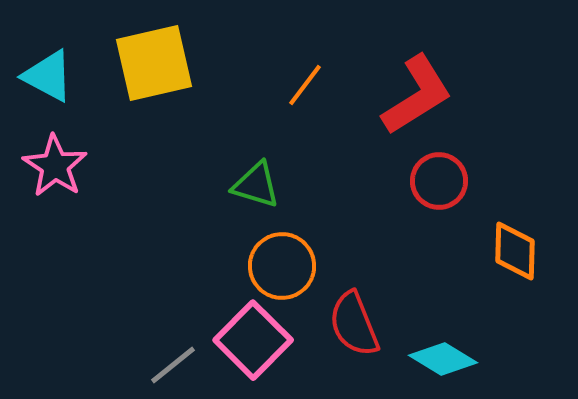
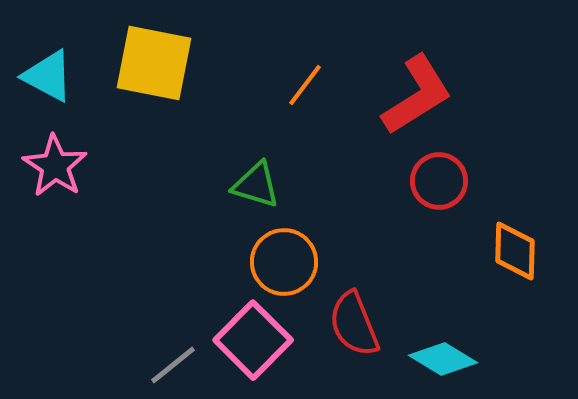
yellow square: rotated 24 degrees clockwise
orange circle: moved 2 px right, 4 px up
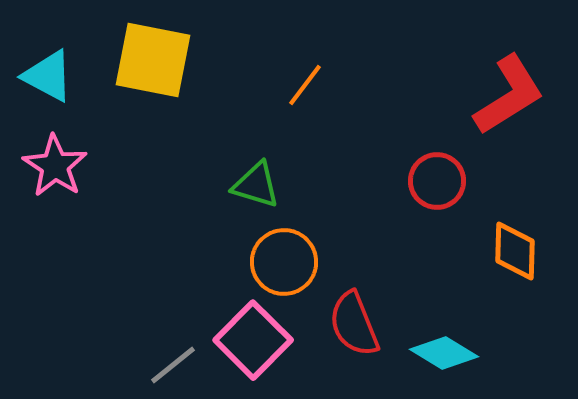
yellow square: moved 1 px left, 3 px up
red L-shape: moved 92 px right
red circle: moved 2 px left
cyan diamond: moved 1 px right, 6 px up
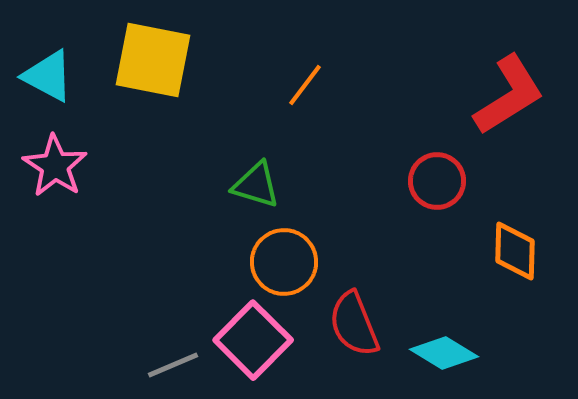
gray line: rotated 16 degrees clockwise
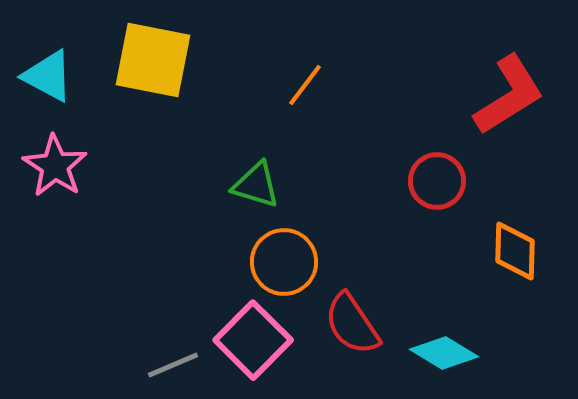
red semicircle: moved 2 px left; rotated 12 degrees counterclockwise
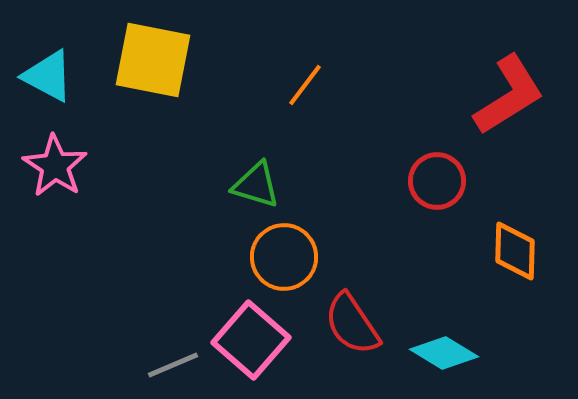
orange circle: moved 5 px up
pink square: moved 2 px left; rotated 4 degrees counterclockwise
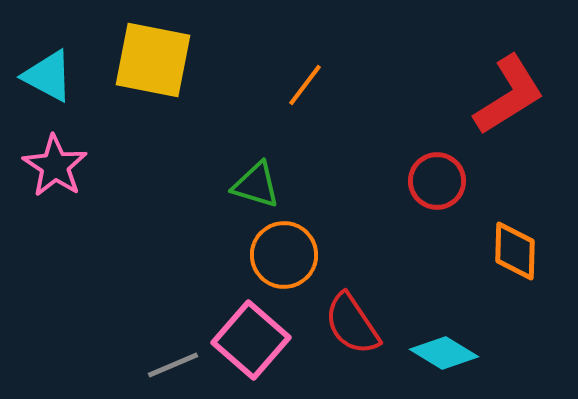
orange circle: moved 2 px up
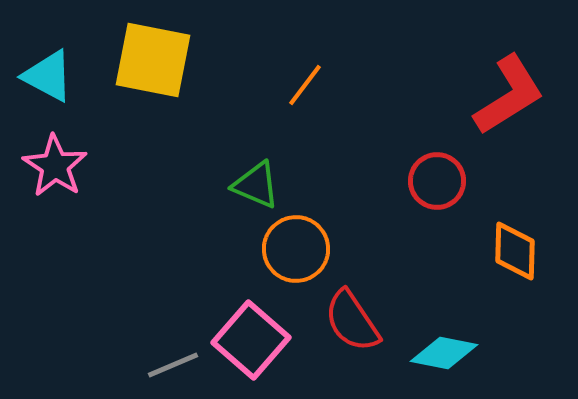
green triangle: rotated 6 degrees clockwise
orange circle: moved 12 px right, 6 px up
red semicircle: moved 3 px up
cyan diamond: rotated 20 degrees counterclockwise
